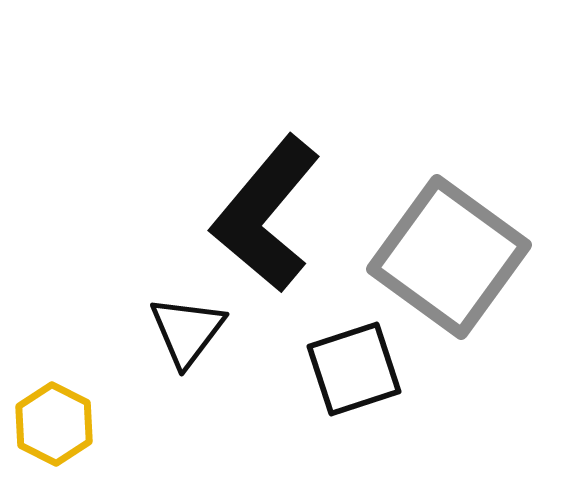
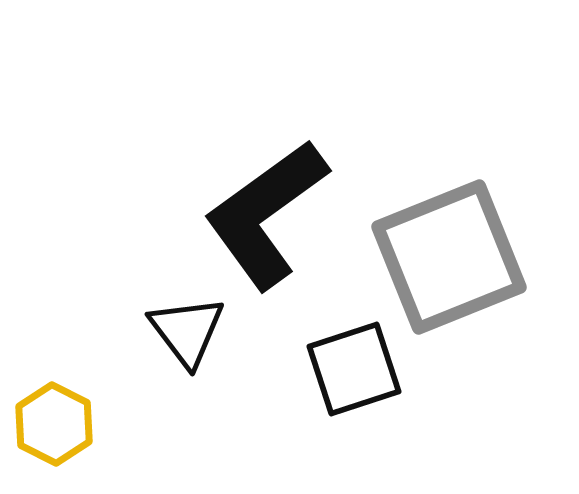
black L-shape: rotated 14 degrees clockwise
gray square: rotated 32 degrees clockwise
black triangle: rotated 14 degrees counterclockwise
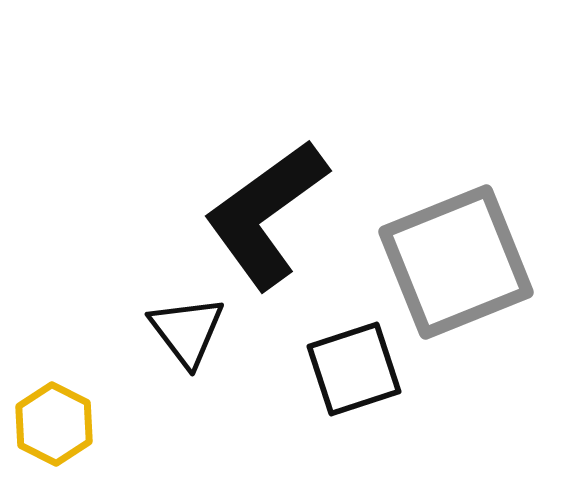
gray square: moved 7 px right, 5 px down
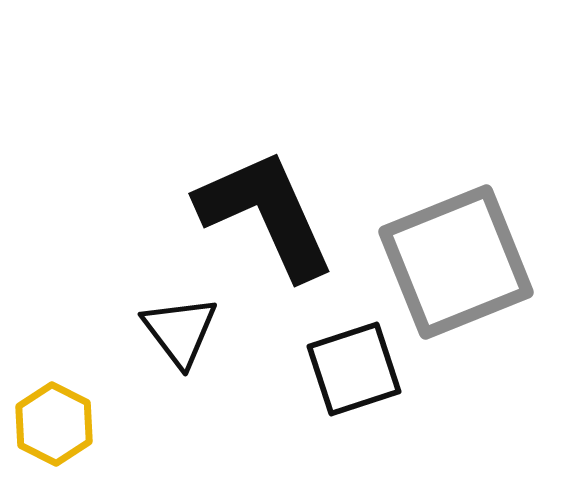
black L-shape: rotated 102 degrees clockwise
black triangle: moved 7 px left
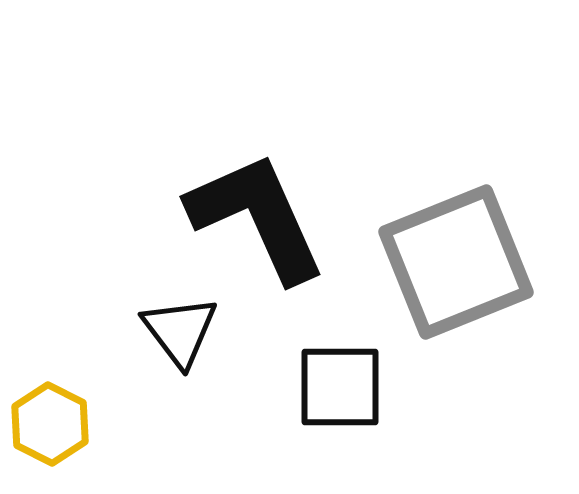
black L-shape: moved 9 px left, 3 px down
black square: moved 14 px left, 18 px down; rotated 18 degrees clockwise
yellow hexagon: moved 4 px left
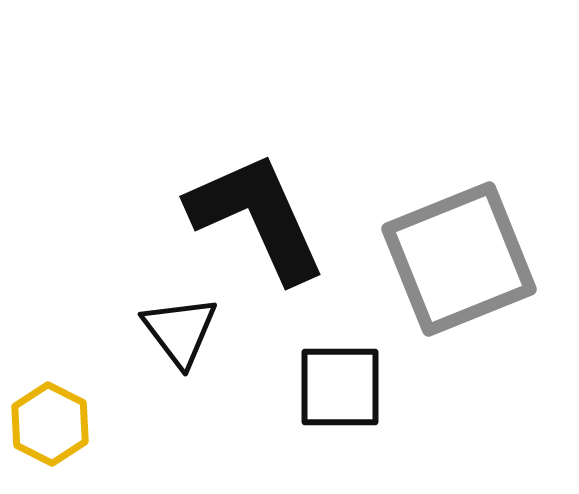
gray square: moved 3 px right, 3 px up
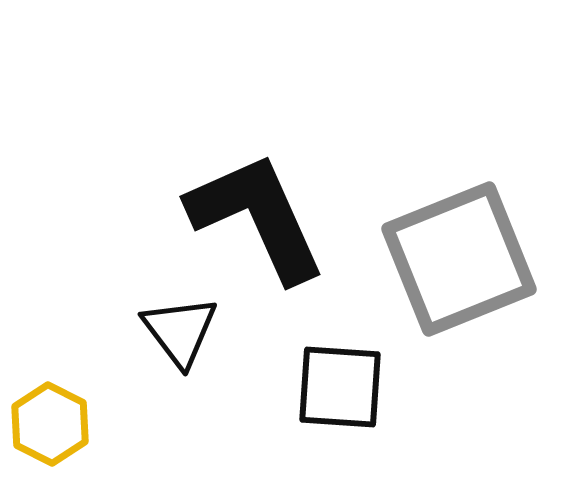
black square: rotated 4 degrees clockwise
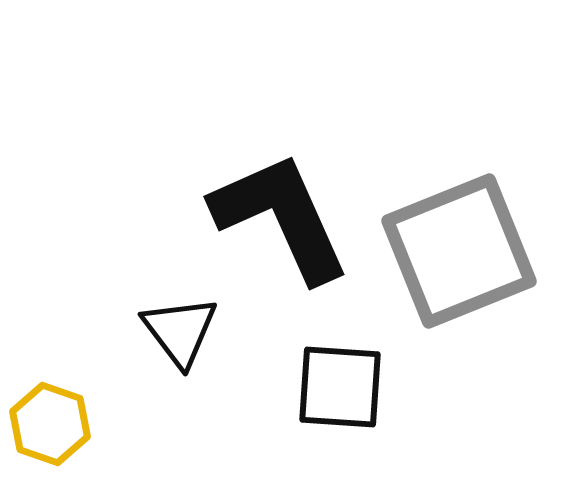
black L-shape: moved 24 px right
gray square: moved 8 px up
yellow hexagon: rotated 8 degrees counterclockwise
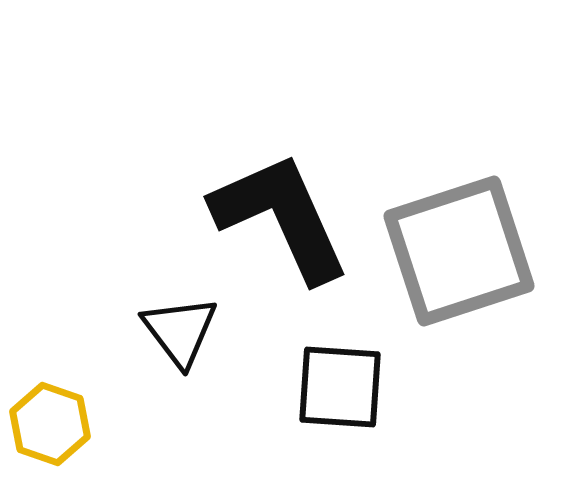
gray square: rotated 4 degrees clockwise
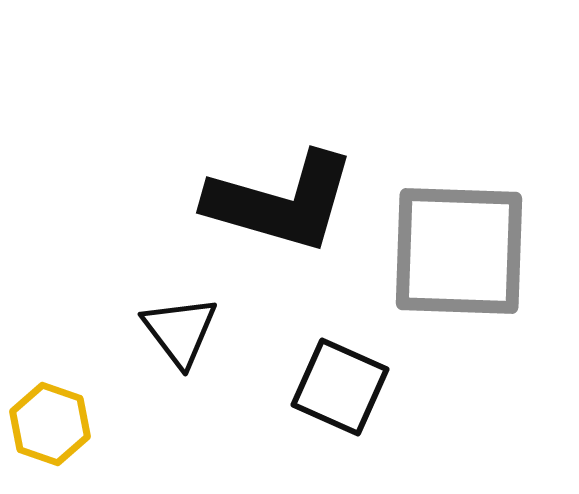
black L-shape: moved 15 px up; rotated 130 degrees clockwise
gray square: rotated 20 degrees clockwise
black square: rotated 20 degrees clockwise
